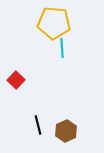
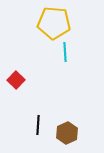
cyan line: moved 3 px right, 4 px down
black line: rotated 18 degrees clockwise
brown hexagon: moved 1 px right, 2 px down
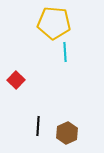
black line: moved 1 px down
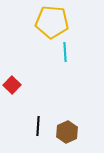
yellow pentagon: moved 2 px left, 1 px up
red square: moved 4 px left, 5 px down
brown hexagon: moved 1 px up
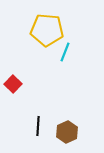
yellow pentagon: moved 5 px left, 8 px down
cyan line: rotated 24 degrees clockwise
red square: moved 1 px right, 1 px up
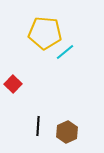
yellow pentagon: moved 2 px left, 3 px down
cyan line: rotated 30 degrees clockwise
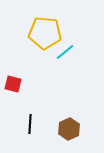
red square: rotated 30 degrees counterclockwise
black line: moved 8 px left, 2 px up
brown hexagon: moved 2 px right, 3 px up
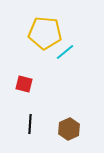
red square: moved 11 px right
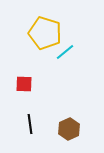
yellow pentagon: rotated 12 degrees clockwise
red square: rotated 12 degrees counterclockwise
black line: rotated 12 degrees counterclockwise
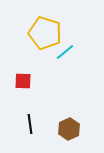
red square: moved 1 px left, 3 px up
